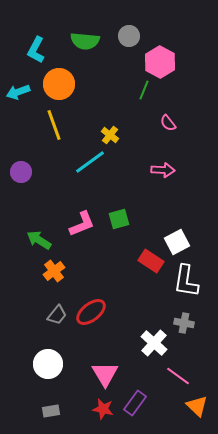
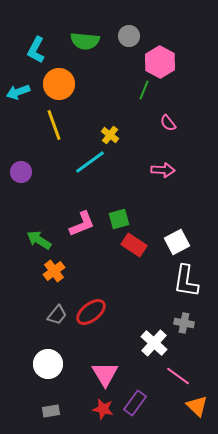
red rectangle: moved 17 px left, 16 px up
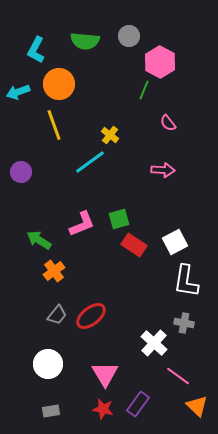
white square: moved 2 px left
red ellipse: moved 4 px down
purple rectangle: moved 3 px right, 1 px down
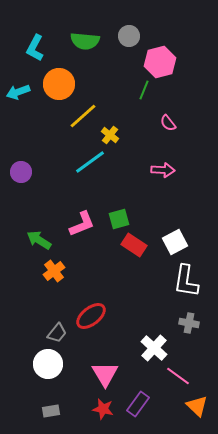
cyan L-shape: moved 1 px left, 2 px up
pink hexagon: rotated 16 degrees clockwise
yellow line: moved 29 px right, 9 px up; rotated 68 degrees clockwise
gray trapezoid: moved 18 px down
gray cross: moved 5 px right
white cross: moved 5 px down
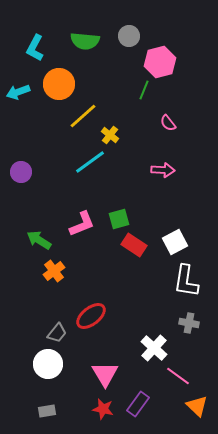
gray rectangle: moved 4 px left
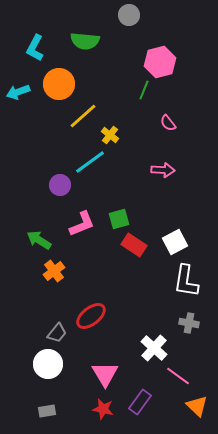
gray circle: moved 21 px up
purple circle: moved 39 px right, 13 px down
purple rectangle: moved 2 px right, 2 px up
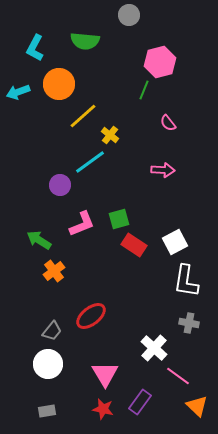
gray trapezoid: moved 5 px left, 2 px up
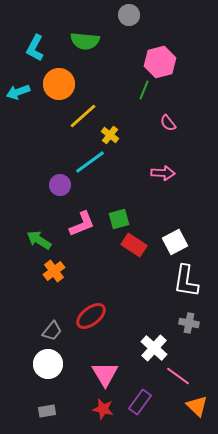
pink arrow: moved 3 px down
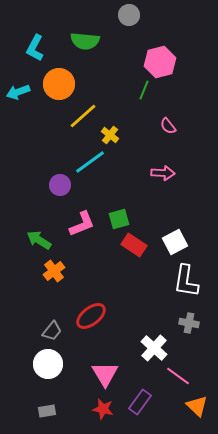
pink semicircle: moved 3 px down
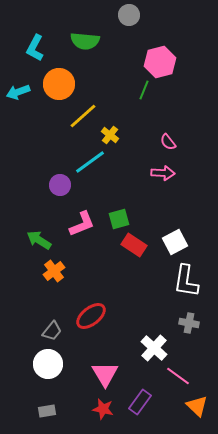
pink semicircle: moved 16 px down
